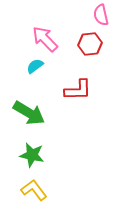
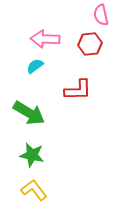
pink arrow: rotated 44 degrees counterclockwise
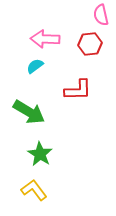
green arrow: moved 1 px up
green star: moved 8 px right, 1 px up; rotated 20 degrees clockwise
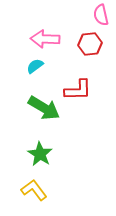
green arrow: moved 15 px right, 4 px up
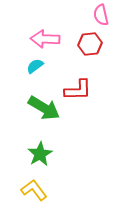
green star: rotated 10 degrees clockwise
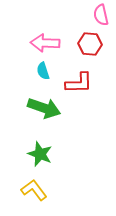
pink arrow: moved 4 px down
red hexagon: rotated 10 degrees clockwise
cyan semicircle: moved 8 px right, 5 px down; rotated 72 degrees counterclockwise
red L-shape: moved 1 px right, 7 px up
green arrow: rotated 12 degrees counterclockwise
green star: rotated 20 degrees counterclockwise
